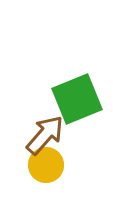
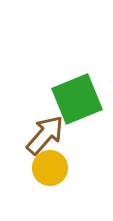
yellow circle: moved 4 px right, 3 px down
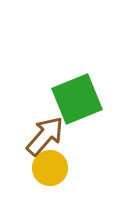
brown arrow: moved 1 px down
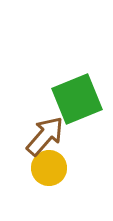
yellow circle: moved 1 px left
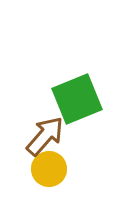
yellow circle: moved 1 px down
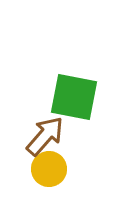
green square: moved 3 px left, 2 px up; rotated 33 degrees clockwise
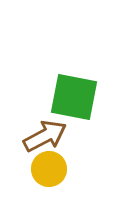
brown arrow: rotated 21 degrees clockwise
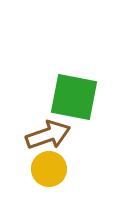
brown arrow: moved 3 px right, 1 px up; rotated 9 degrees clockwise
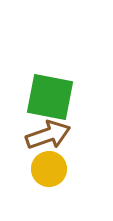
green square: moved 24 px left
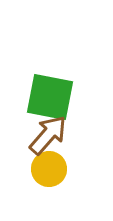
brown arrow: rotated 30 degrees counterclockwise
